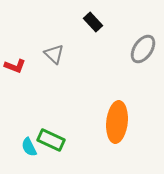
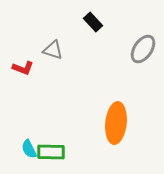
gray triangle: moved 1 px left, 4 px up; rotated 25 degrees counterclockwise
red L-shape: moved 8 px right, 2 px down
orange ellipse: moved 1 px left, 1 px down
green rectangle: moved 12 px down; rotated 24 degrees counterclockwise
cyan semicircle: moved 2 px down
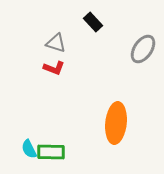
gray triangle: moved 3 px right, 7 px up
red L-shape: moved 31 px right
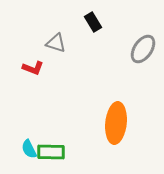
black rectangle: rotated 12 degrees clockwise
red L-shape: moved 21 px left
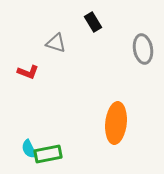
gray ellipse: rotated 44 degrees counterclockwise
red L-shape: moved 5 px left, 4 px down
green rectangle: moved 3 px left, 2 px down; rotated 12 degrees counterclockwise
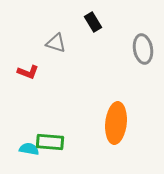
cyan semicircle: rotated 126 degrees clockwise
green rectangle: moved 2 px right, 12 px up; rotated 16 degrees clockwise
